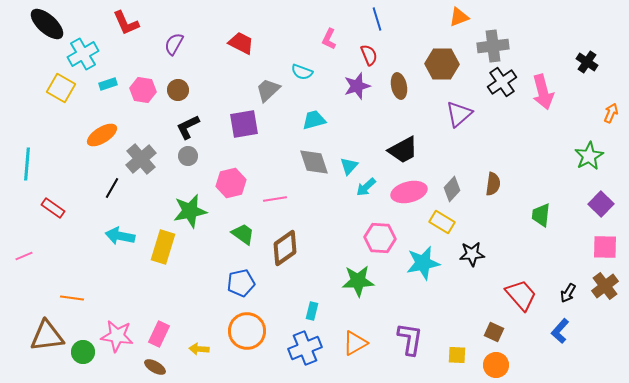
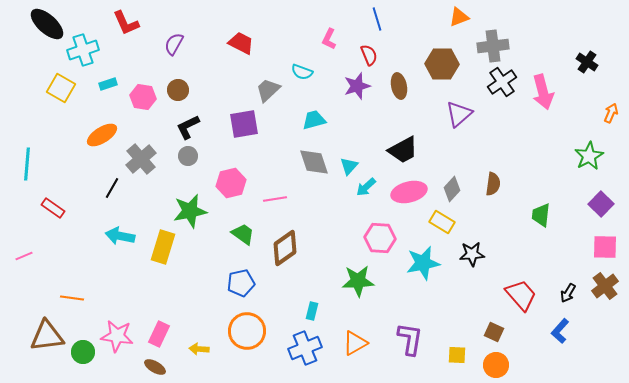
cyan cross at (83, 54): moved 4 px up; rotated 12 degrees clockwise
pink hexagon at (143, 90): moved 7 px down
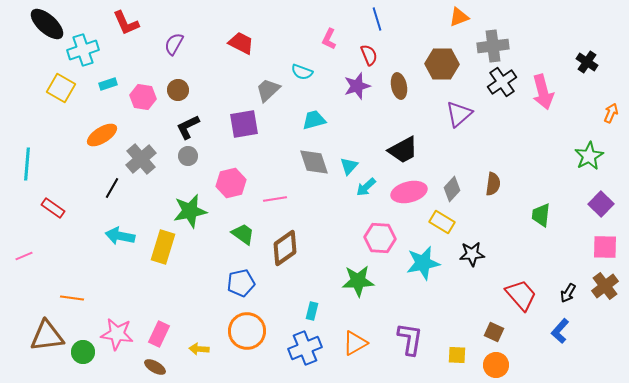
pink star at (117, 336): moved 2 px up
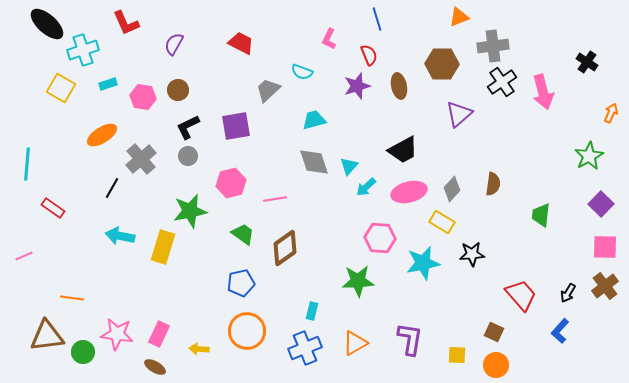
purple square at (244, 124): moved 8 px left, 2 px down
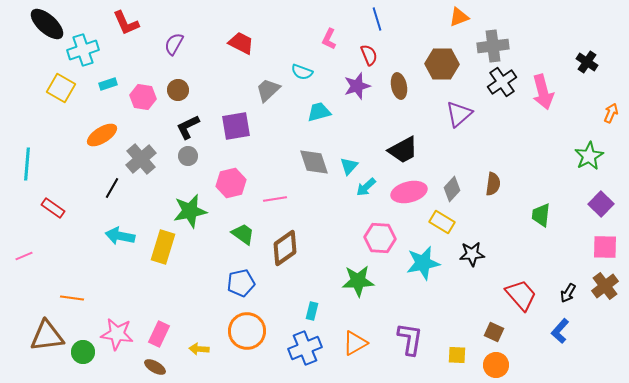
cyan trapezoid at (314, 120): moved 5 px right, 8 px up
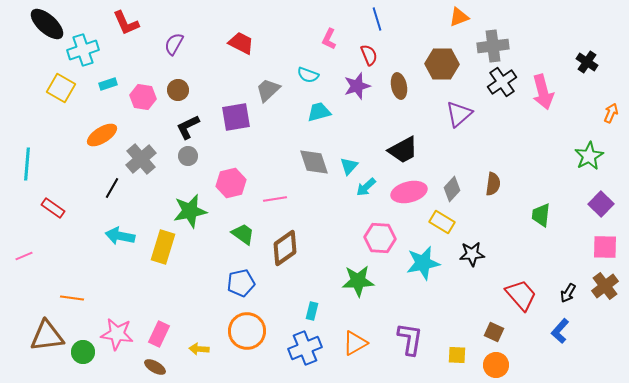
cyan semicircle at (302, 72): moved 6 px right, 3 px down
purple square at (236, 126): moved 9 px up
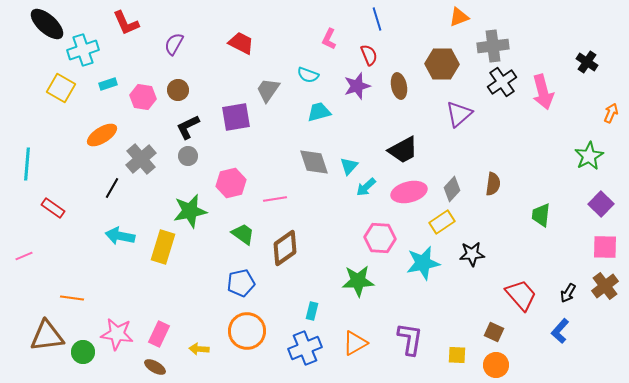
gray trapezoid at (268, 90): rotated 12 degrees counterclockwise
yellow rectangle at (442, 222): rotated 65 degrees counterclockwise
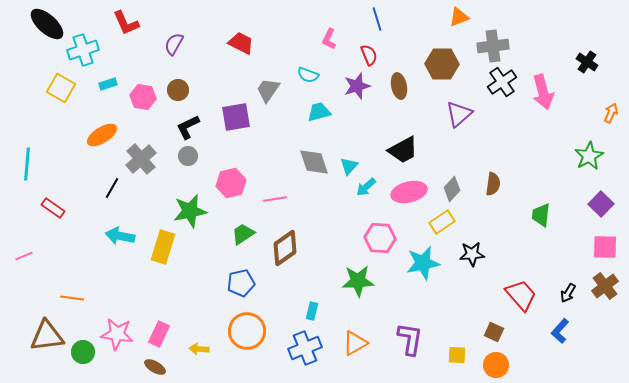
green trapezoid at (243, 234): rotated 70 degrees counterclockwise
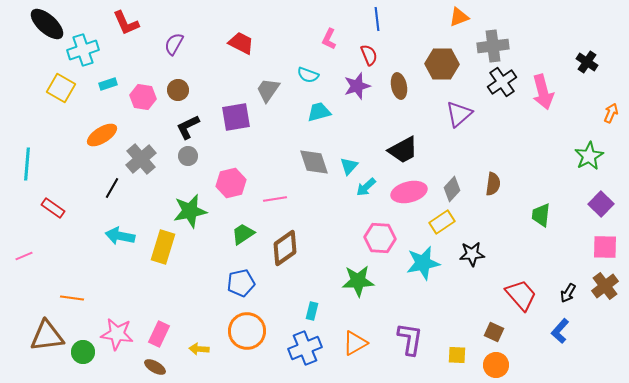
blue line at (377, 19): rotated 10 degrees clockwise
